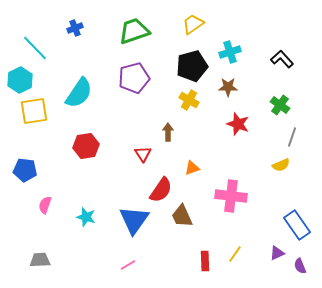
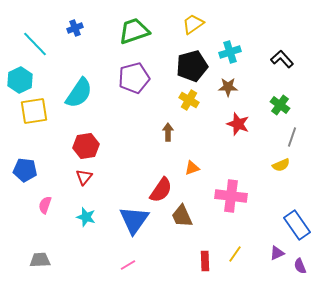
cyan line: moved 4 px up
red triangle: moved 59 px left, 23 px down; rotated 12 degrees clockwise
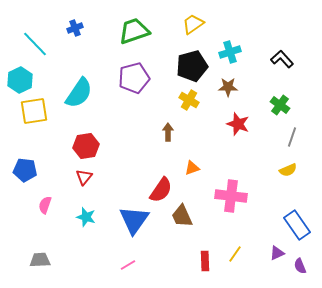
yellow semicircle: moved 7 px right, 5 px down
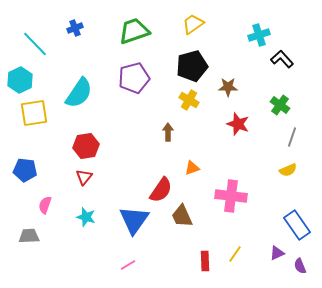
cyan cross: moved 29 px right, 17 px up
yellow square: moved 2 px down
gray trapezoid: moved 11 px left, 24 px up
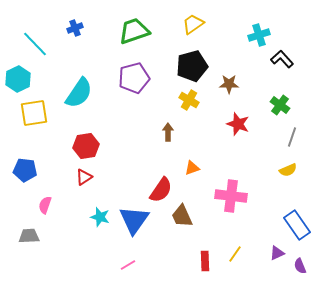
cyan hexagon: moved 2 px left, 1 px up
brown star: moved 1 px right, 3 px up
red triangle: rotated 18 degrees clockwise
cyan star: moved 14 px right
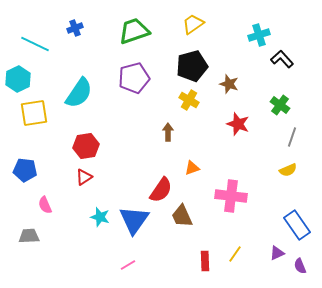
cyan line: rotated 20 degrees counterclockwise
brown star: rotated 18 degrees clockwise
pink semicircle: rotated 42 degrees counterclockwise
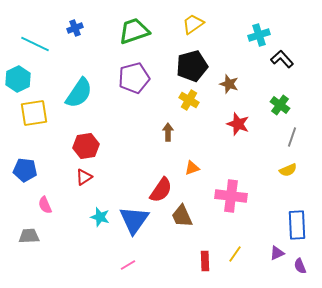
blue rectangle: rotated 32 degrees clockwise
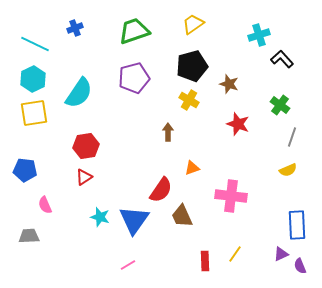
cyan hexagon: moved 15 px right
purple triangle: moved 4 px right, 1 px down
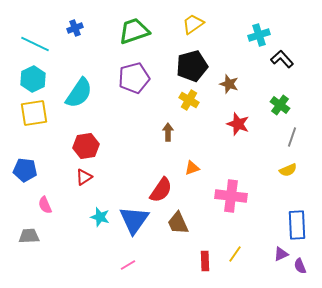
brown trapezoid: moved 4 px left, 7 px down
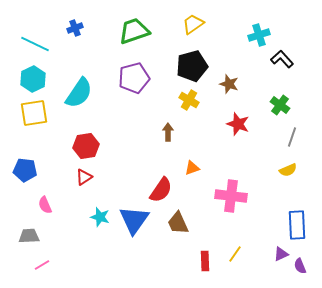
pink line: moved 86 px left
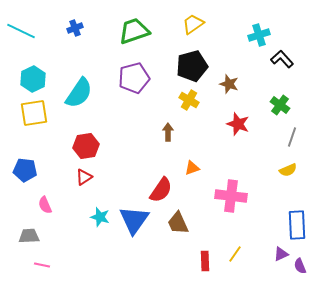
cyan line: moved 14 px left, 13 px up
pink line: rotated 42 degrees clockwise
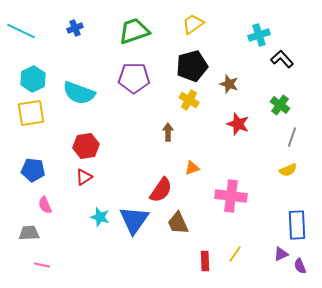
purple pentagon: rotated 16 degrees clockwise
cyan semicircle: rotated 76 degrees clockwise
yellow square: moved 3 px left
blue pentagon: moved 8 px right
gray trapezoid: moved 3 px up
